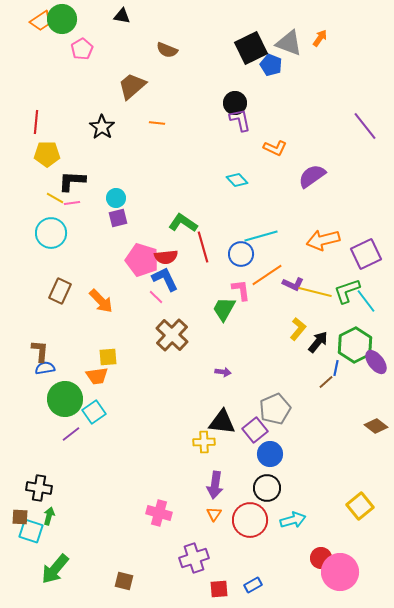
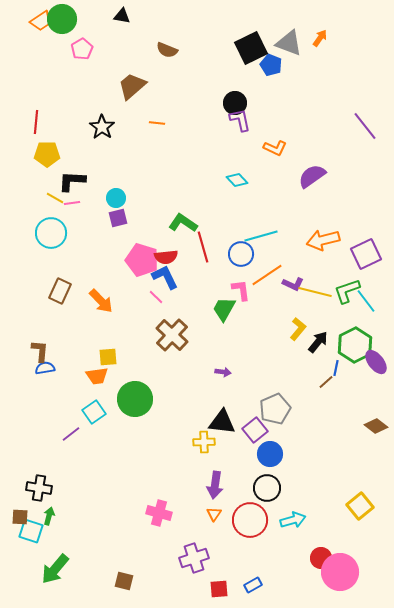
blue L-shape at (165, 279): moved 2 px up
green circle at (65, 399): moved 70 px right
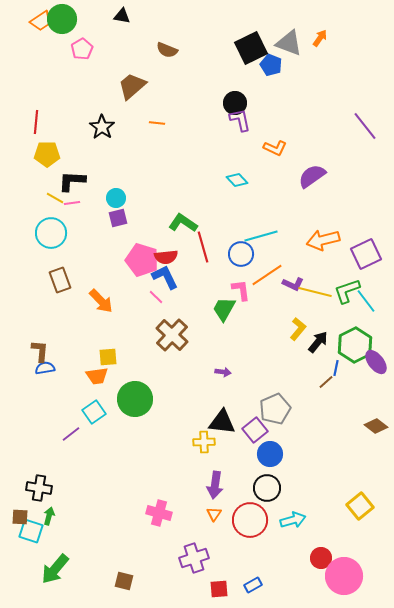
brown rectangle at (60, 291): moved 11 px up; rotated 45 degrees counterclockwise
pink circle at (340, 572): moved 4 px right, 4 px down
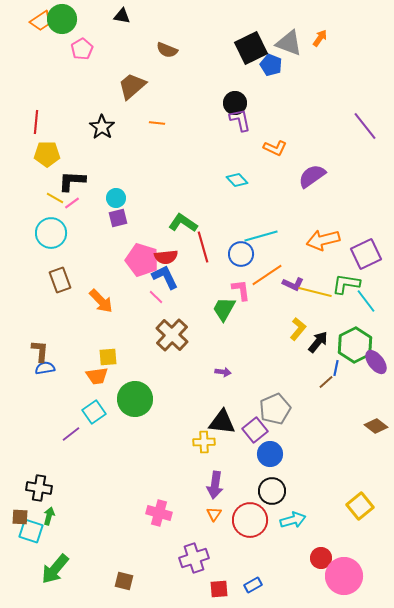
pink line at (72, 203): rotated 28 degrees counterclockwise
green L-shape at (347, 291): moved 1 px left, 7 px up; rotated 28 degrees clockwise
black circle at (267, 488): moved 5 px right, 3 px down
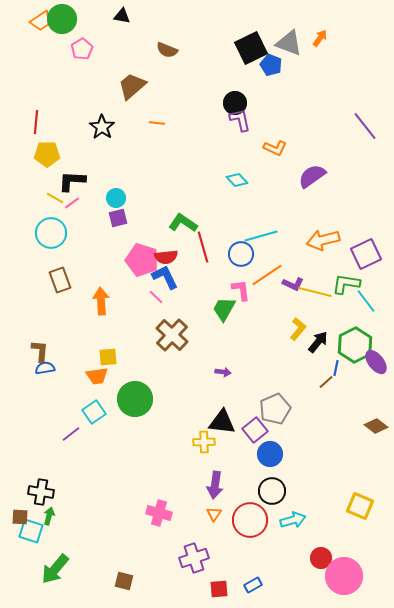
orange arrow at (101, 301): rotated 140 degrees counterclockwise
black cross at (39, 488): moved 2 px right, 4 px down
yellow square at (360, 506): rotated 28 degrees counterclockwise
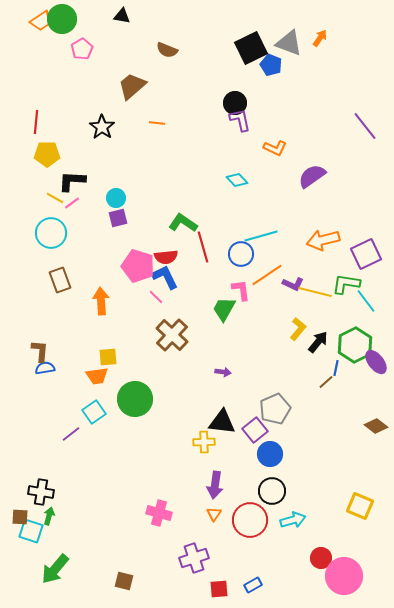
pink pentagon at (142, 260): moved 4 px left, 6 px down
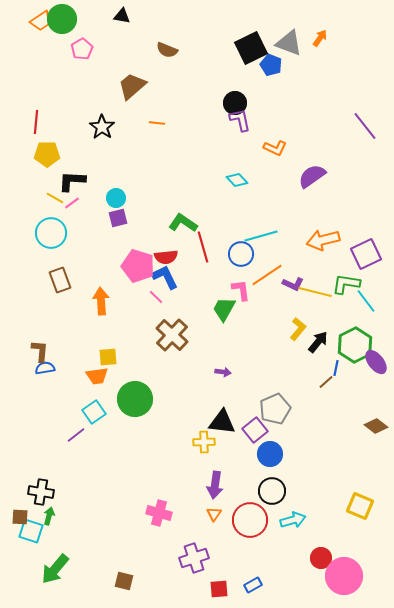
purple line at (71, 434): moved 5 px right, 1 px down
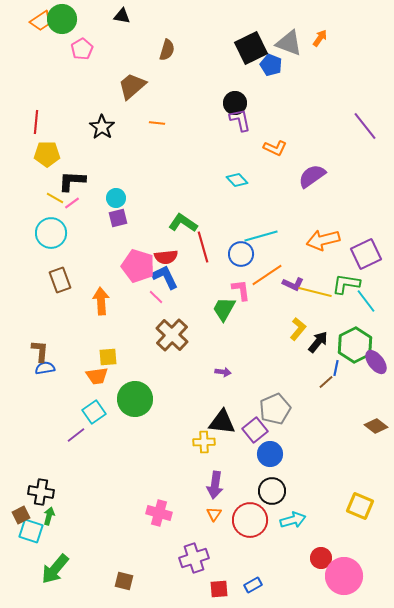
brown semicircle at (167, 50): rotated 95 degrees counterclockwise
brown square at (20, 517): moved 1 px right, 2 px up; rotated 30 degrees counterclockwise
